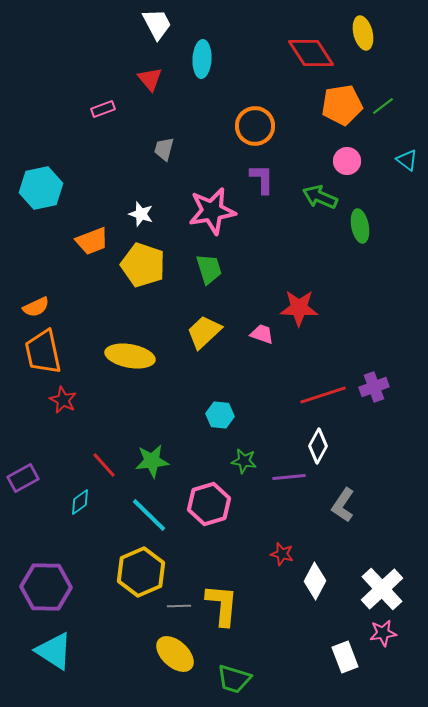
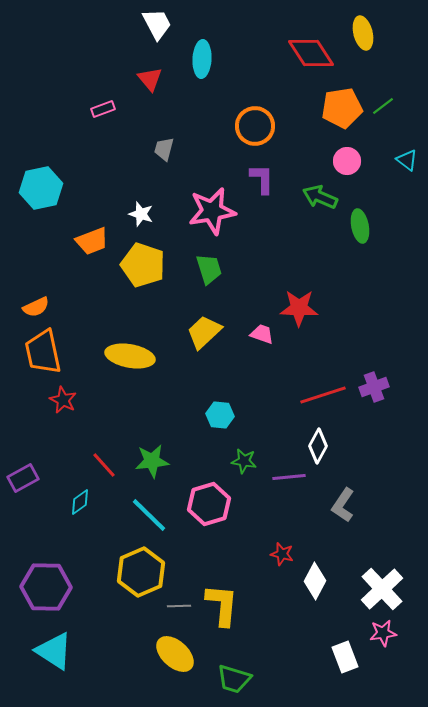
orange pentagon at (342, 105): moved 3 px down
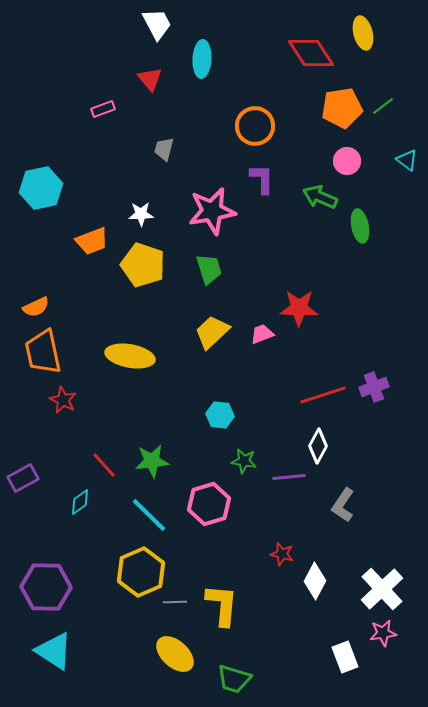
white star at (141, 214): rotated 20 degrees counterclockwise
yellow trapezoid at (204, 332): moved 8 px right
pink trapezoid at (262, 334): rotated 40 degrees counterclockwise
gray line at (179, 606): moved 4 px left, 4 px up
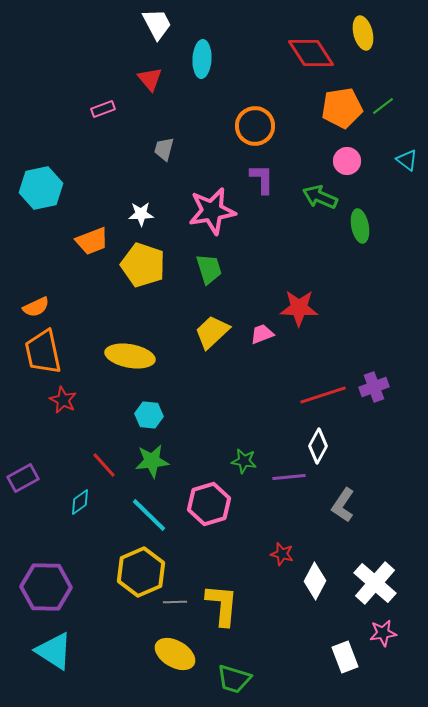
cyan hexagon at (220, 415): moved 71 px left
white cross at (382, 589): moved 7 px left, 6 px up; rotated 6 degrees counterclockwise
yellow ellipse at (175, 654): rotated 12 degrees counterclockwise
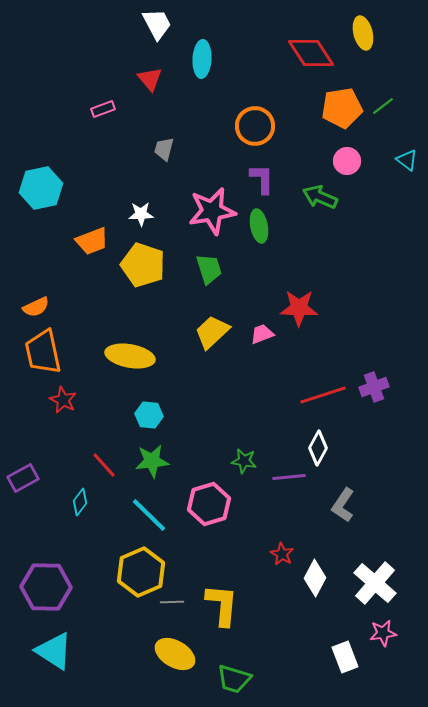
green ellipse at (360, 226): moved 101 px left
white diamond at (318, 446): moved 2 px down
cyan diamond at (80, 502): rotated 16 degrees counterclockwise
red star at (282, 554): rotated 15 degrees clockwise
white diamond at (315, 581): moved 3 px up
gray line at (175, 602): moved 3 px left
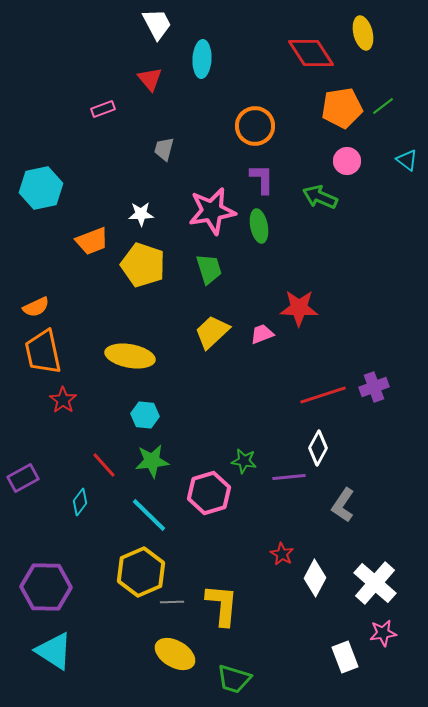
red star at (63, 400): rotated 8 degrees clockwise
cyan hexagon at (149, 415): moved 4 px left
pink hexagon at (209, 504): moved 11 px up
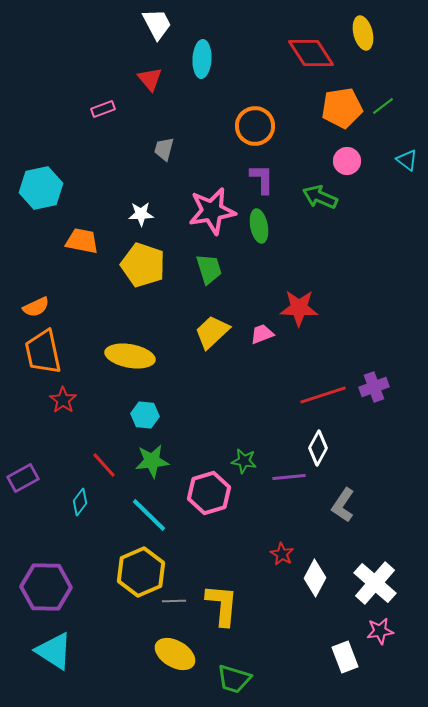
orange trapezoid at (92, 241): moved 10 px left; rotated 148 degrees counterclockwise
gray line at (172, 602): moved 2 px right, 1 px up
pink star at (383, 633): moved 3 px left, 2 px up
